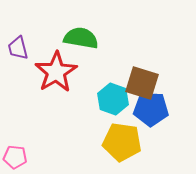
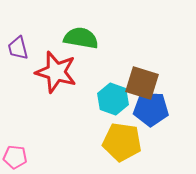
red star: rotated 24 degrees counterclockwise
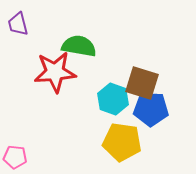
green semicircle: moved 2 px left, 8 px down
purple trapezoid: moved 24 px up
red star: moved 1 px left; rotated 21 degrees counterclockwise
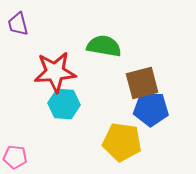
green semicircle: moved 25 px right
brown square: rotated 32 degrees counterclockwise
cyan hexagon: moved 49 px left, 5 px down; rotated 16 degrees counterclockwise
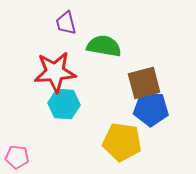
purple trapezoid: moved 48 px right, 1 px up
brown square: moved 2 px right
pink pentagon: moved 2 px right
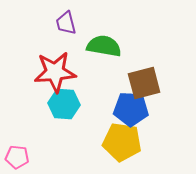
blue pentagon: moved 20 px left
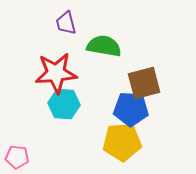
red star: moved 1 px right, 1 px down
yellow pentagon: rotated 12 degrees counterclockwise
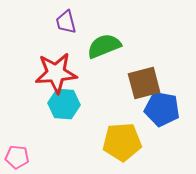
purple trapezoid: moved 1 px up
green semicircle: rotated 32 degrees counterclockwise
blue pentagon: moved 31 px right; rotated 8 degrees clockwise
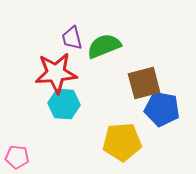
purple trapezoid: moved 6 px right, 16 px down
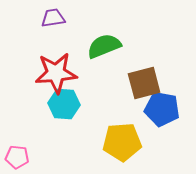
purple trapezoid: moved 19 px left, 20 px up; rotated 95 degrees clockwise
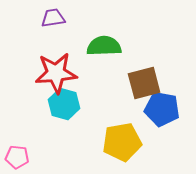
green semicircle: rotated 20 degrees clockwise
cyan hexagon: rotated 12 degrees clockwise
yellow pentagon: rotated 6 degrees counterclockwise
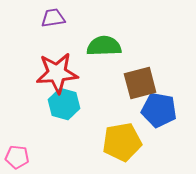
red star: moved 1 px right
brown square: moved 4 px left
blue pentagon: moved 3 px left, 1 px down
